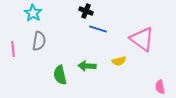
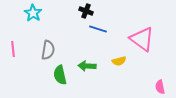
gray semicircle: moved 9 px right, 9 px down
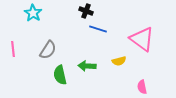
gray semicircle: rotated 24 degrees clockwise
pink semicircle: moved 18 px left
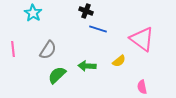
yellow semicircle: rotated 24 degrees counterclockwise
green semicircle: moved 3 px left; rotated 60 degrees clockwise
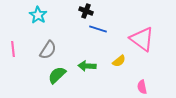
cyan star: moved 5 px right, 2 px down
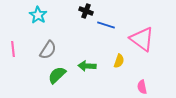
blue line: moved 8 px right, 4 px up
yellow semicircle: rotated 32 degrees counterclockwise
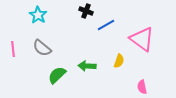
blue line: rotated 48 degrees counterclockwise
gray semicircle: moved 6 px left, 2 px up; rotated 96 degrees clockwise
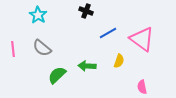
blue line: moved 2 px right, 8 px down
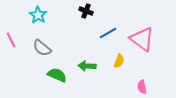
pink line: moved 2 px left, 9 px up; rotated 21 degrees counterclockwise
green semicircle: rotated 66 degrees clockwise
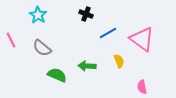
black cross: moved 3 px down
yellow semicircle: rotated 40 degrees counterclockwise
